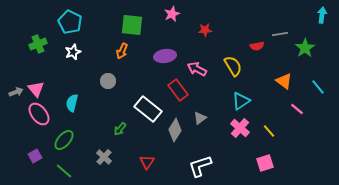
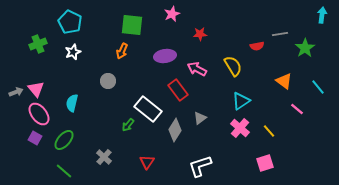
red star: moved 5 px left, 4 px down
green arrow: moved 8 px right, 4 px up
purple square: moved 18 px up; rotated 32 degrees counterclockwise
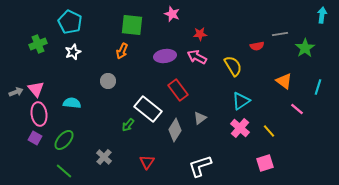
pink star: rotated 28 degrees counterclockwise
pink arrow: moved 12 px up
cyan line: rotated 56 degrees clockwise
cyan semicircle: rotated 84 degrees clockwise
pink ellipse: rotated 30 degrees clockwise
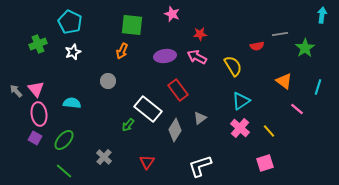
gray arrow: moved 1 px up; rotated 112 degrees counterclockwise
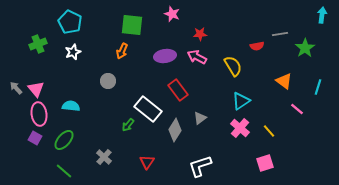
gray arrow: moved 3 px up
cyan semicircle: moved 1 px left, 3 px down
